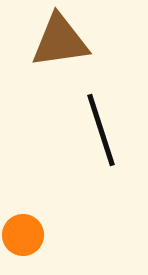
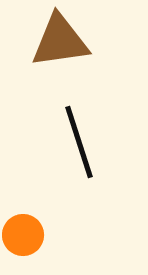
black line: moved 22 px left, 12 px down
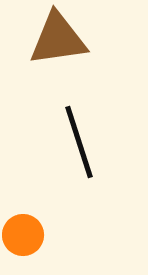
brown triangle: moved 2 px left, 2 px up
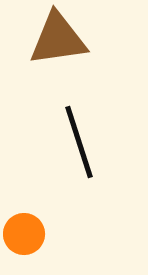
orange circle: moved 1 px right, 1 px up
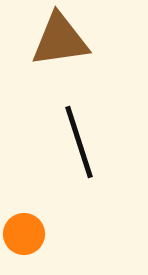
brown triangle: moved 2 px right, 1 px down
